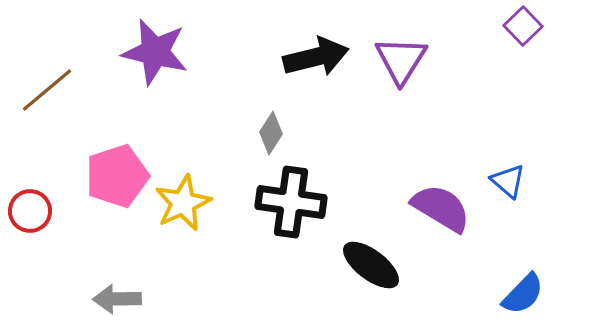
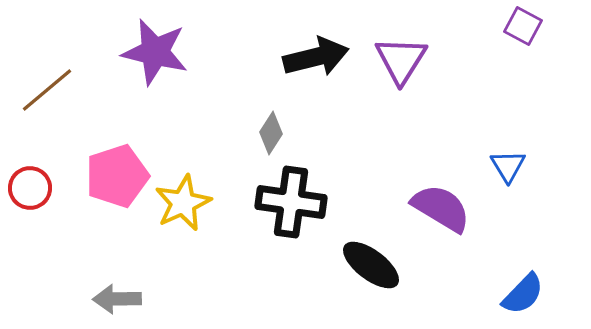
purple square: rotated 18 degrees counterclockwise
blue triangle: moved 15 px up; rotated 18 degrees clockwise
red circle: moved 23 px up
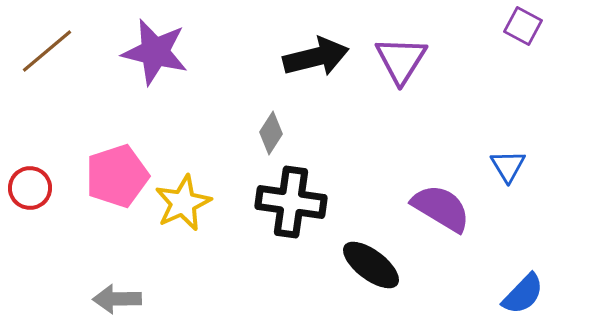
brown line: moved 39 px up
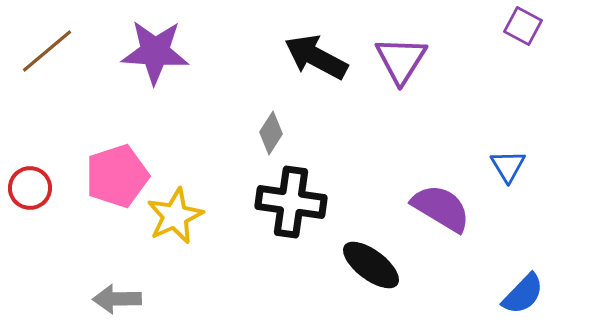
purple star: rotated 10 degrees counterclockwise
black arrow: rotated 138 degrees counterclockwise
yellow star: moved 8 px left, 13 px down
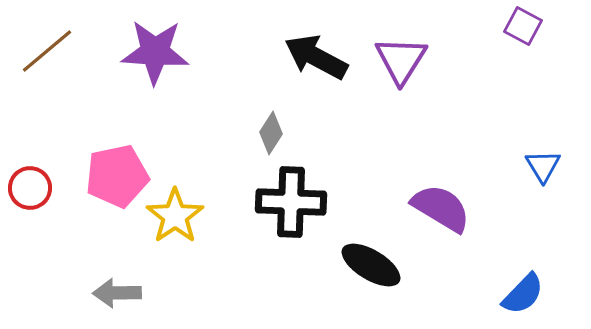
blue triangle: moved 35 px right
pink pentagon: rotated 6 degrees clockwise
black cross: rotated 6 degrees counterclockwise
yellow star: rotated 10 degrees counterclockwise
black ellipse: rotated 6 degrees counterclockwise
gray arrow: moved 6 px up
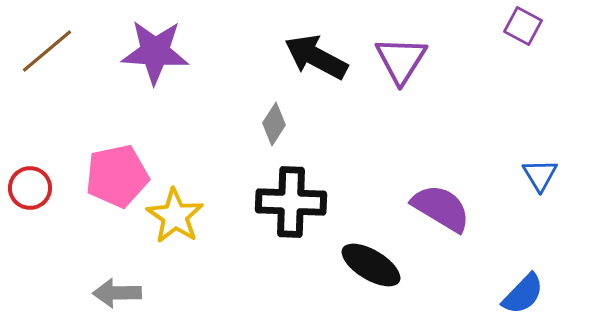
gray diamond: moved 3 px right, 9 px up
blue triangle: moved 3 px left, 9 px down
yellow star: rotated 4 degrees counterclockwise
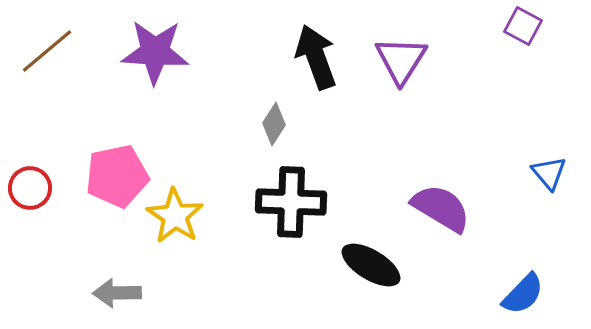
black arrow: rotated 42 degrees clockwise
blue triangle: moved 9 px right, 2 px up; rotated 9 degrees counterclockwise
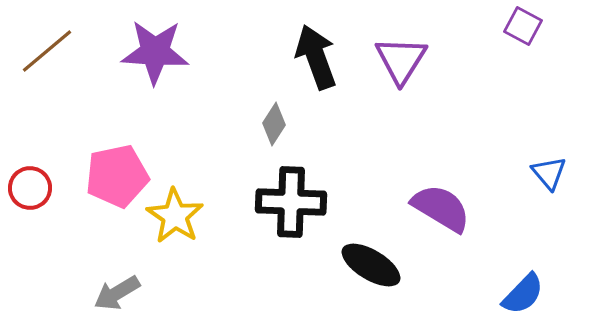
gray arrow: rotated 30 degrees counterclockwise
